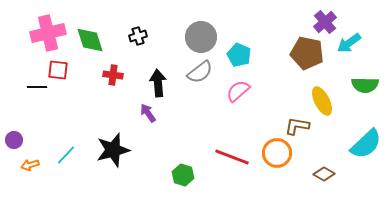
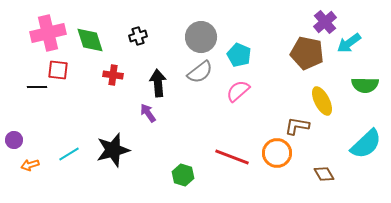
cyan line: moved 3 px right, 1 px up; rotated 15 degrees clockwise
brown diamond: rotated 30 degrees clockwise
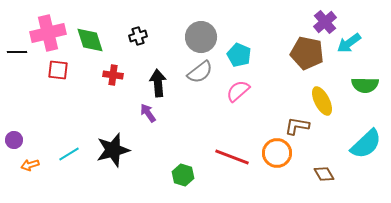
black line: moved 20 px left, 35 px up
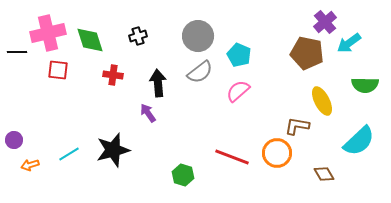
gray circle: moved 3 px left, 1 px up
cyan semicircle: moved 7 px left, 3 px up
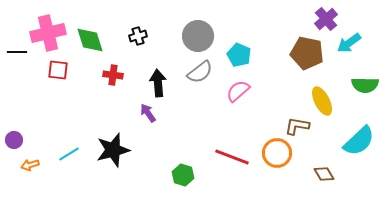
purple cross: moved 1 px right, 3 px up
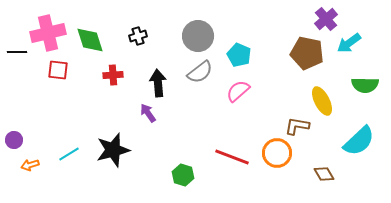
red cross: rotated 12 degrees counterclockwise
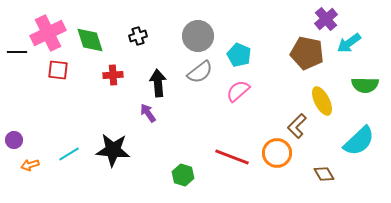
pink cross: rotated 12 degrees counterclockwise
brown L-shape: rotated 55 degrees counterclockwise
black star: rotated 20 degrees clockwise
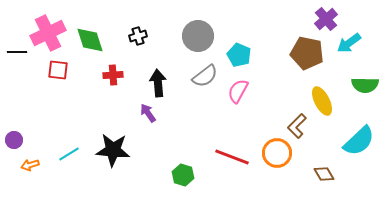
gray semicircle: moved 5 px right, 4 px down
pink semicircle: rotated 20 degrees counterclockwise
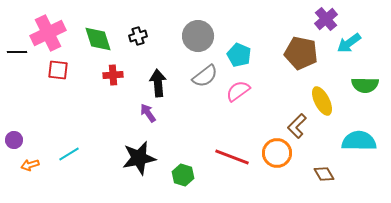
green diamond: moved 8 px right, 1 px up
brown pentagon: moved 6 px left
pink semicircle: rotated 25 degrees clockwise
cyan semicircle: rotated 136 degrees counterclockwise
black star: moved 26 px right, 8 px down; rotated 16 degrees counterclockwise
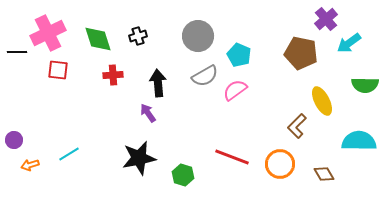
gray semicircle: rotated 8 degrees clockwise
pink semicircle: moved 3 px left, 1 px up
orange circle: moved 3 px right, 11 px down
